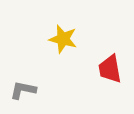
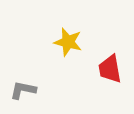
yellow star: moved 5 px right, 3 px down
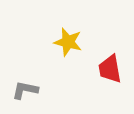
gray L-shape: moved 2 px right
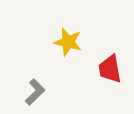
gray L-shape: moved 10 px right, 2 px down; rotated 124 degrees clockwise
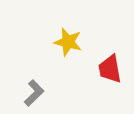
gray L-shape: moved 1 px left, 1 px down
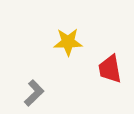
yellow star: rotated 16 degrees counterclockwise
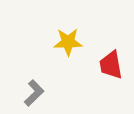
red trapezoid: moved 1 px right, 4 px up
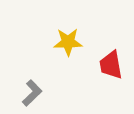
gray L-shape: moved 2 px left
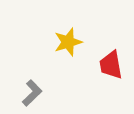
yellow star: rotated 16 degrees counterclockwise
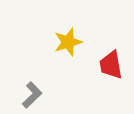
gray L-shape: moved 2 px down
